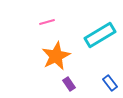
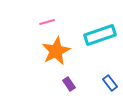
cyan rectangle: rotated 12 degrees clockwise
orange star: moved 5 px up
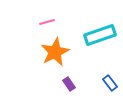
orange star: moved 1 px left, 1 px down
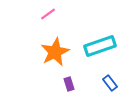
pink line: moved 1 px right, 8 px up; rotated 21 degrees counterclockwise
cyan rectangle: moved 11 px down
purple rectangle: rotated 16 degrees clockwise
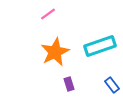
blue rectangle: moved 2 px right, 2 px down
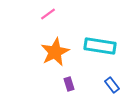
cyan rectangle: rotated 28 degrees clockwise
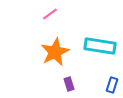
pink line: moved 2 px right
blue rectangle: rotated 56 degrees clockwise
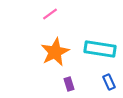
cyan rectangle: moved 3 px down
blue rectangle: moved 3 px left, 3 px up; rotated 42 degrees counterclockwise
